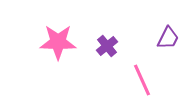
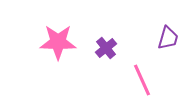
purple trapezoid: rotated 10 degrees counterclockwise
purple cross: moved 1 px left, 2 px down
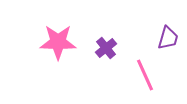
pink line: moved 3 px right, 5 px up
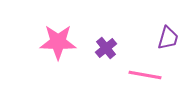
pink line: rotated 56 degrees counterclockwise
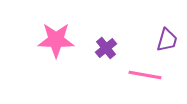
purple trapezoid: moved 1 px left, 2 px down
pink star: moved 2 px left, 2 px up
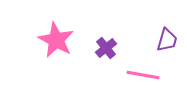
pink star: rotated 27 degrees clockwise
pink line: moved 2 px left
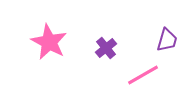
pink star: moved 7 px left, 2 px down
pink line: rotated 40 degrees counterclockwise
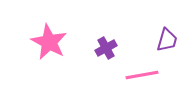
purple cross: rotated 10 degrees clockwise
pink line: moved 1 px left; rotated 20 degrees clockwise
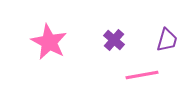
purple cross: moved 8 px right, 8 px up; rotated 20 degrees counterclockwise
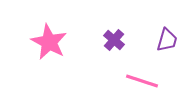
pink line: moved 6 px down; rotated 28 degrees clockwise
